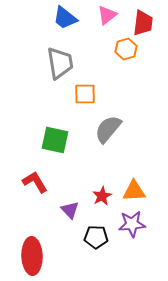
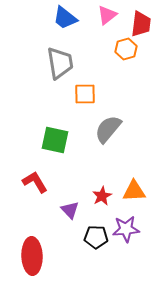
red trapezoid: moved 2 px left, 1 px down
purple star: moved 6 px left, 5 px down
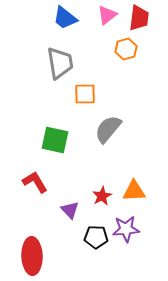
red trapezoid: moved 2 px left, 6 px up
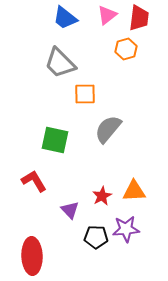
gray trapezoid: rotated 144 degrees clockwise
red L-shape: moved 1 px left, 1 px up
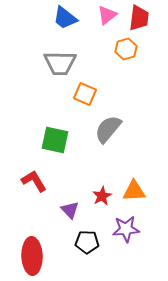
gray trapezoid: rotated 44 degrees counterclockwise
orange square: rotated 25 degrees clockwise
black pentagon: moved 9 px left, 5 px down
